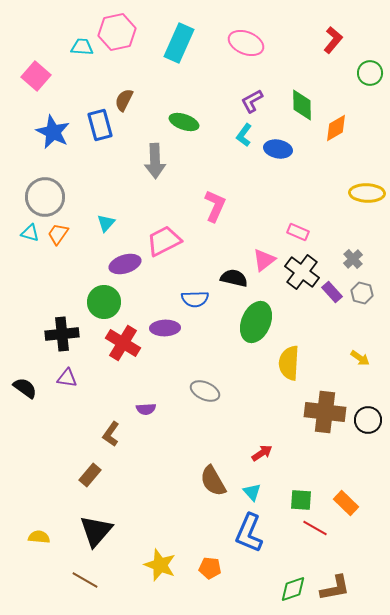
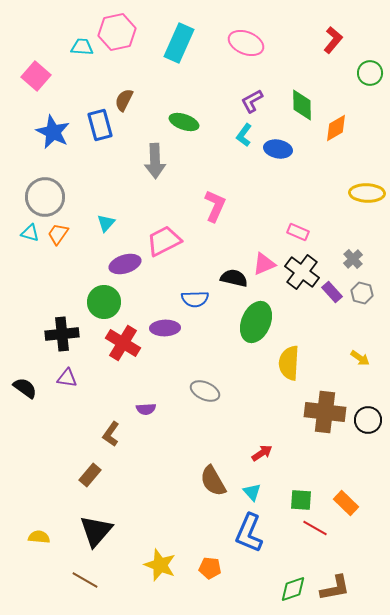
pink triangle at (264, 260): moved 4 px down; rotated 15 degrees clockwise
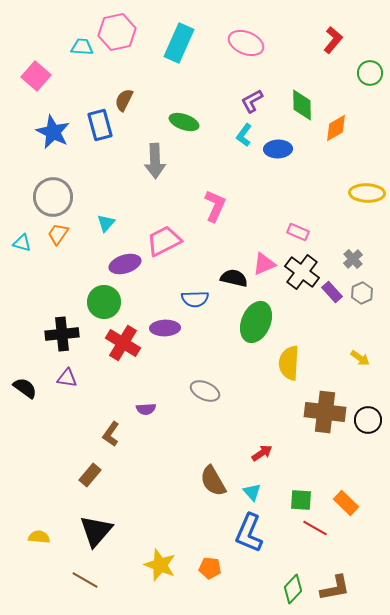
blue ellipse at (278, 149): rotated 12 degrees counterclockwise
gray circle at (45, 197): moved 8 px right
cyan triangle at (30, 233): moved 8 px left, 10 px down
gray hexagon at (362, 293): rotated 20 degrees clockwise
green diamond at (293, 589): rotated 28 degrees counterclockwise
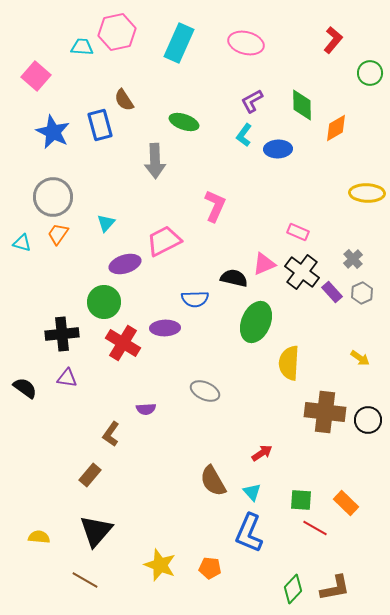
pink ellipse at (246, 43): rotated 8 degrees counterclockwise
brown semicircle at (124, 100): rotated 60 degrees counterclockwise
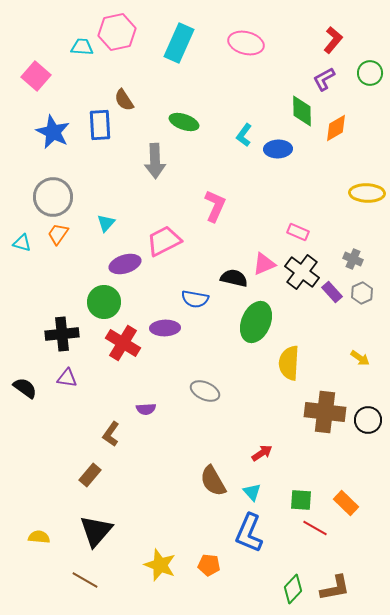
purple L-shape at (252, 101): moved 72 px right, 22 px up
green diamond at (302, 105): moved 6 px down
blue rectangle at (100, 125): rotated 12 degrees clockwise
gray cross at (353, 259): rotated 24 degrees counterclockwise
blue semicircle at (195, 299): rotated 12 degrees clockwise
orange pentagon at (210, 568): moved 1 px left, 3 px up
